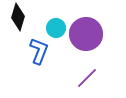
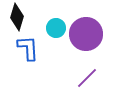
black diamond: moved 1 px left
blue L-shape: moved 11 px left, 3 px up; rotated 24 degrees counterclockwise
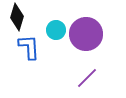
cyan circle: moved 2 px down
blue L-shape: moved 1 px right, 1 px up
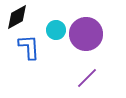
black diamond: rotated 44 degrees clockwise
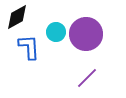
cyan circle: moved 2 px down
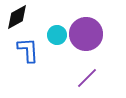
cyan circle: moved 1 px right, 3 px down
blue L-shape: moved 1 px left, 3 px down
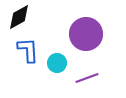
black diamond: moved 2 px right
cyan circle: moved 28 px down
purple line: rotated 25 degrees clockwise
